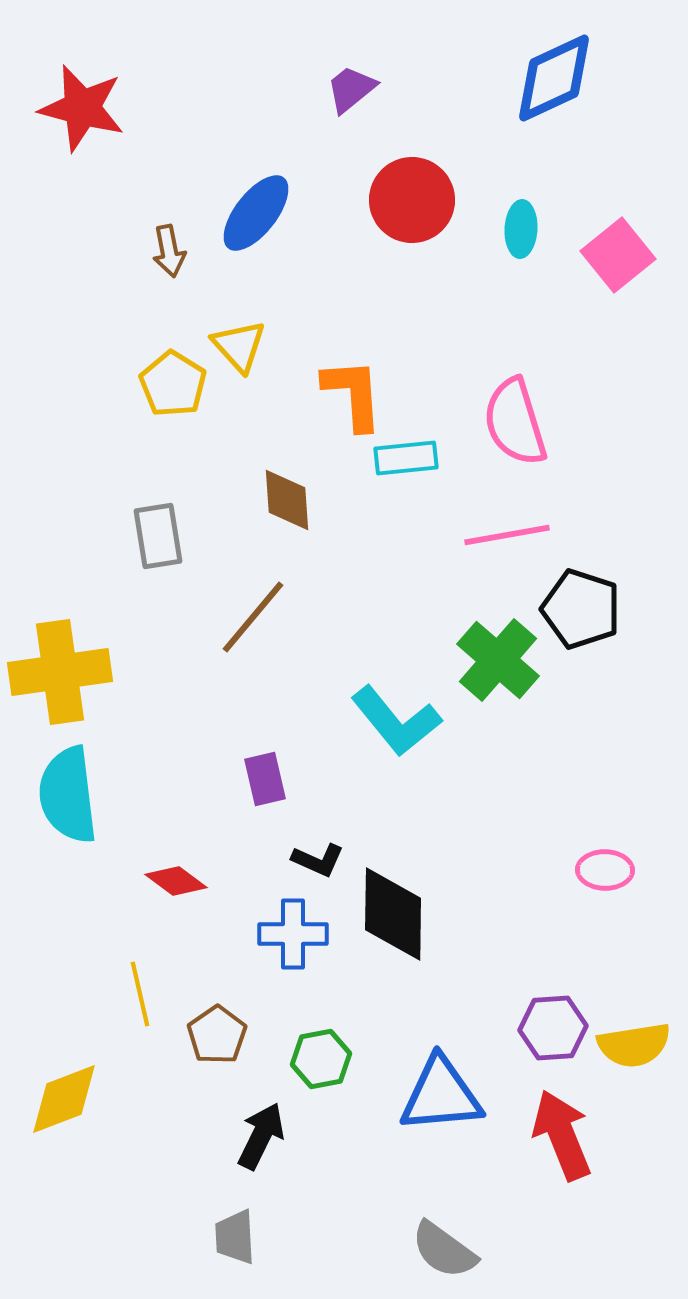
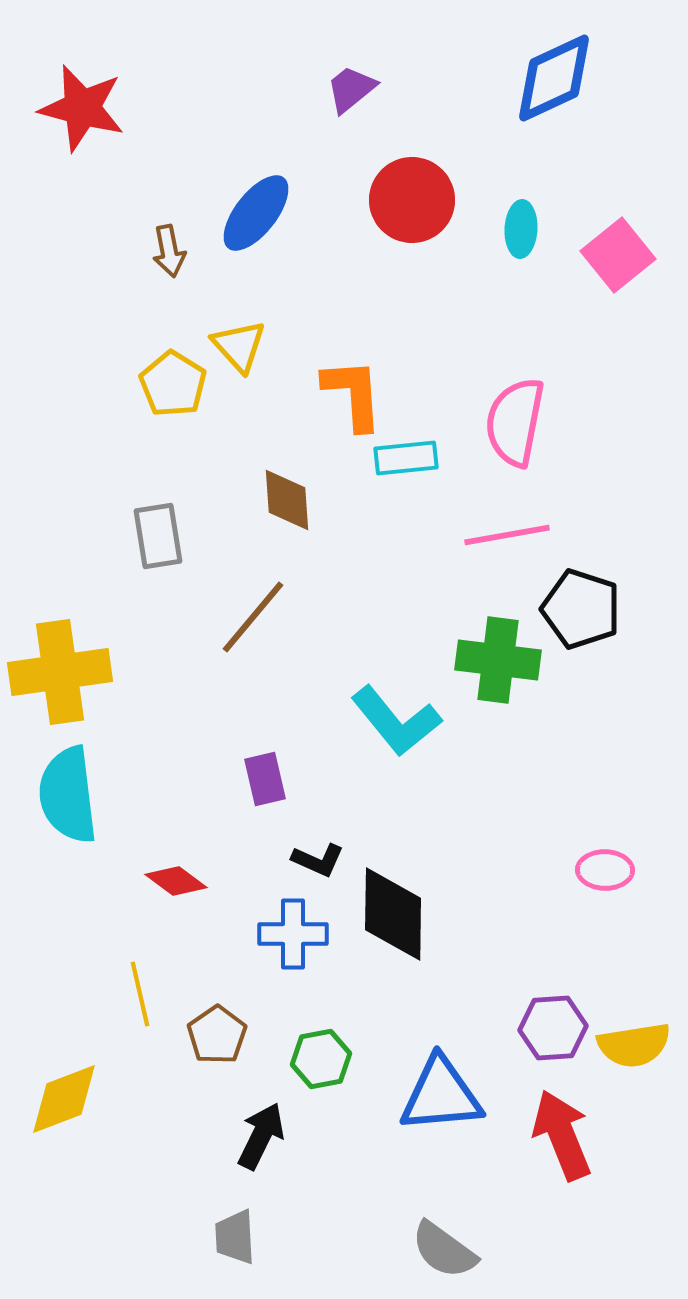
pink semicircle: rotated 28 degrees clockwise
green cross: rotated 34 degrees counterclockwise
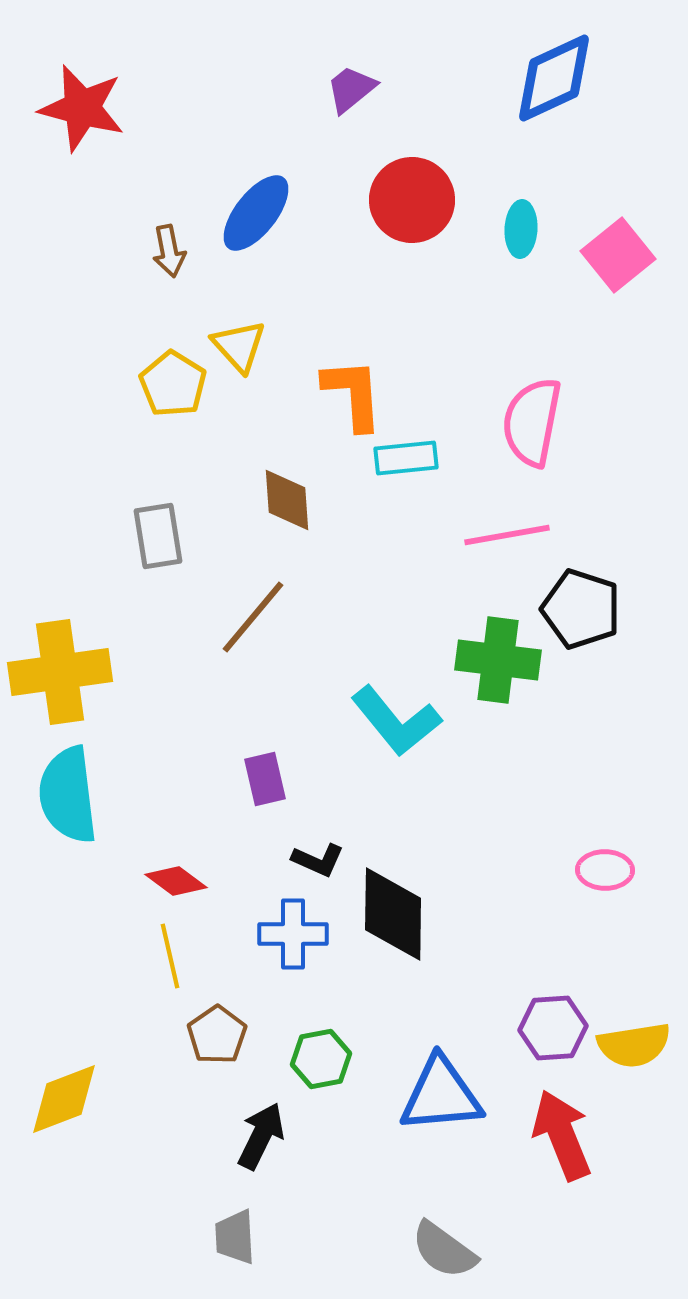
pink semicircle: moved 17 px right
yellow line: moved 30 px right, 38 px up
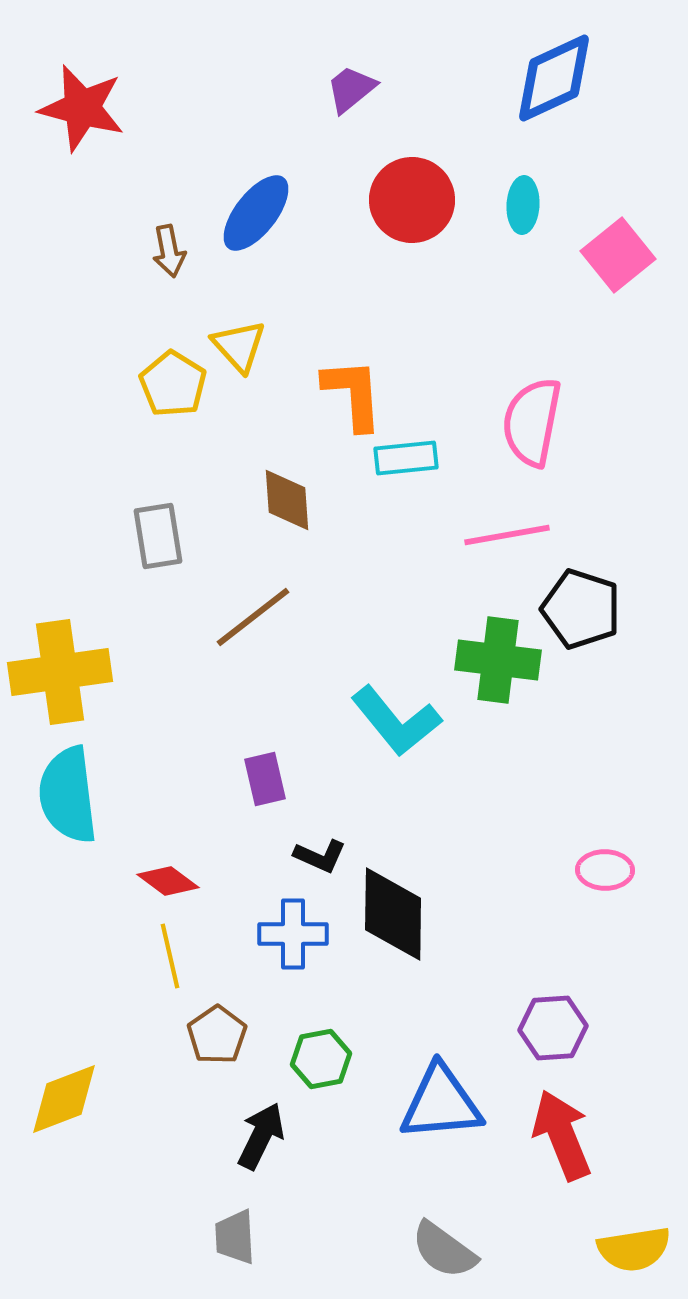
cyan ellipse: moved 2 px right, 24 px up
brown line: rotated 12 degrees clockwise
black L-shape: moved 2 px right, 4 px up
red diamond: moved 8 px left
yellow semicircle: moved 204 px down
blue triangle: moved 8 px down
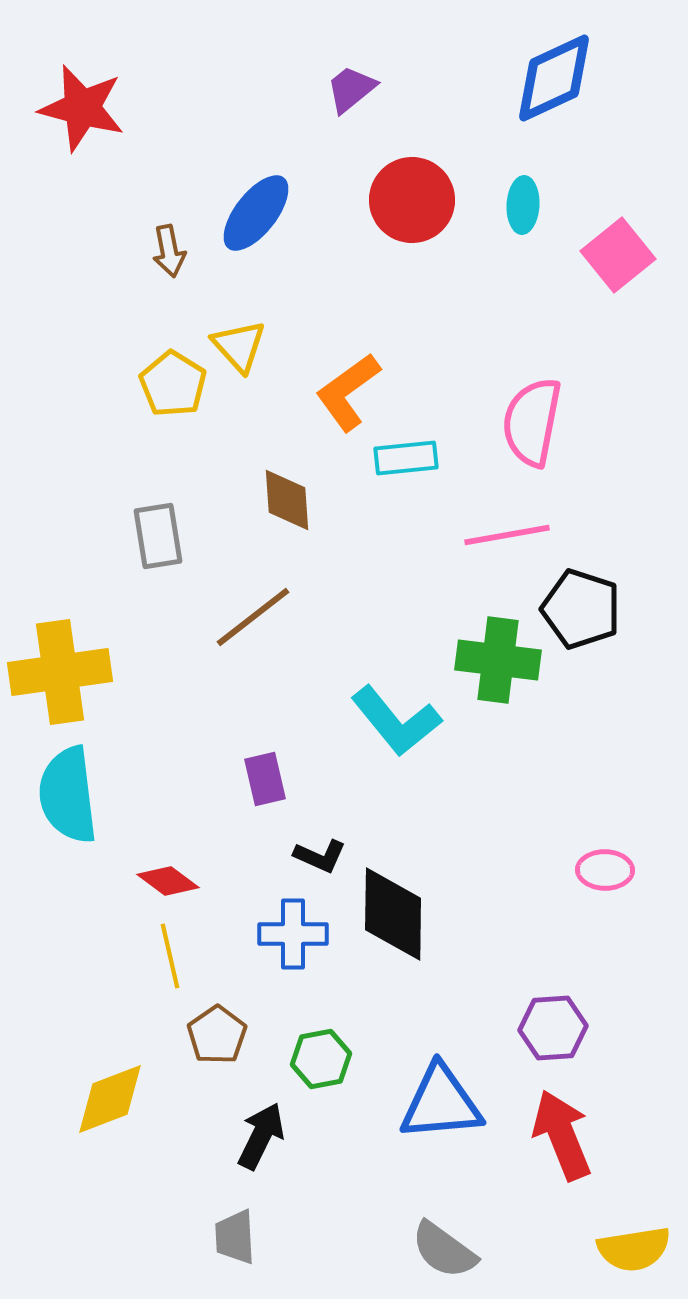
orange L-shape: moved 5 px left, 2 px up; rotated 122 degrees counterclockwise
yellow diamond: moved 46 px right
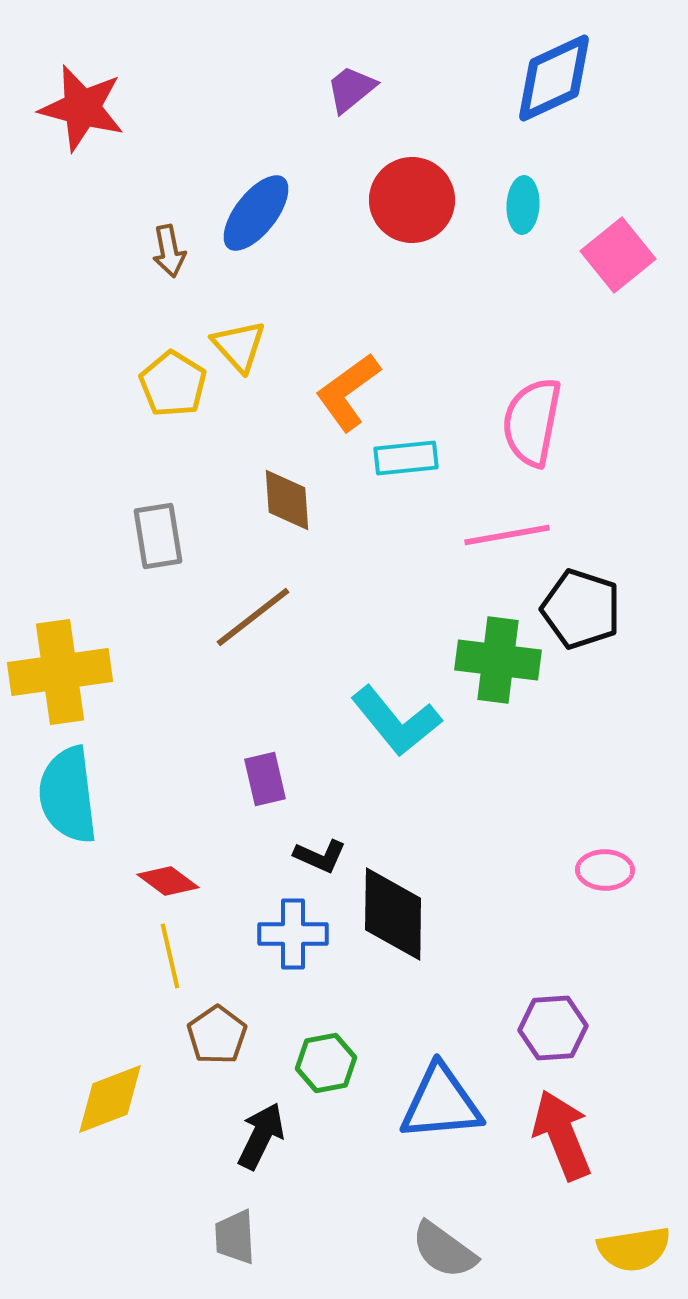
green hexagon: moved 5 px right, 4 px down
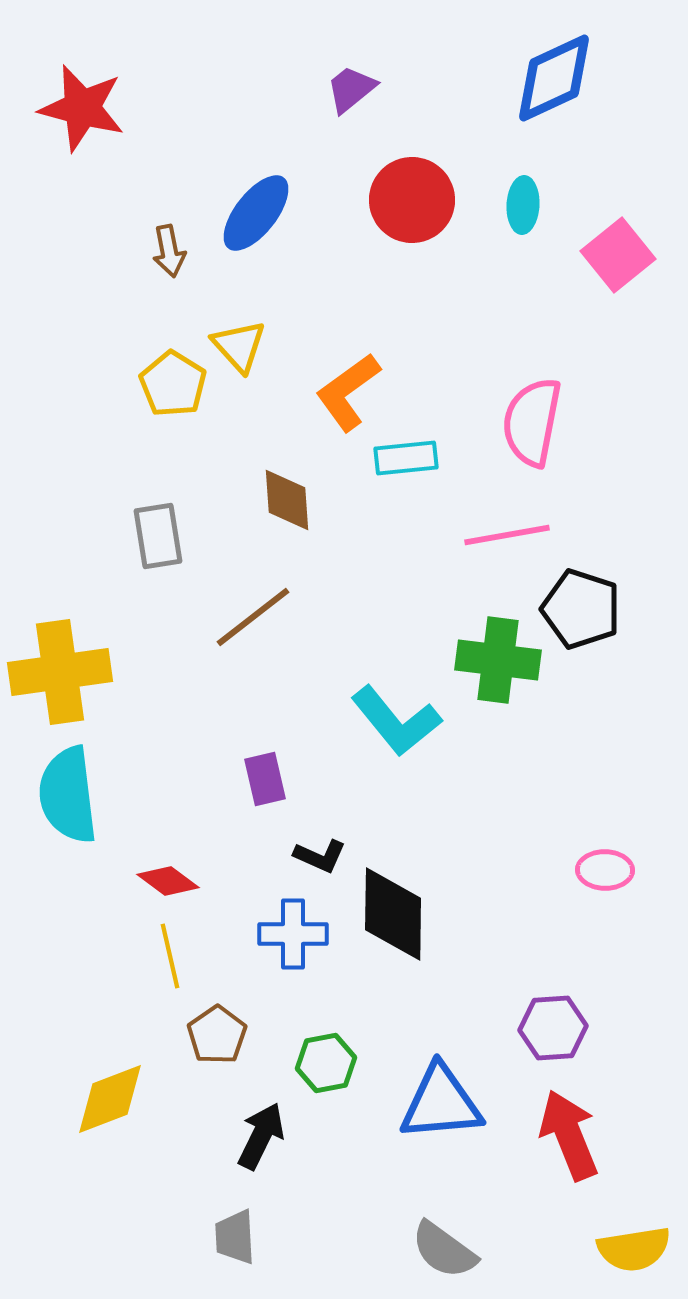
red arrow: moved 7 px right
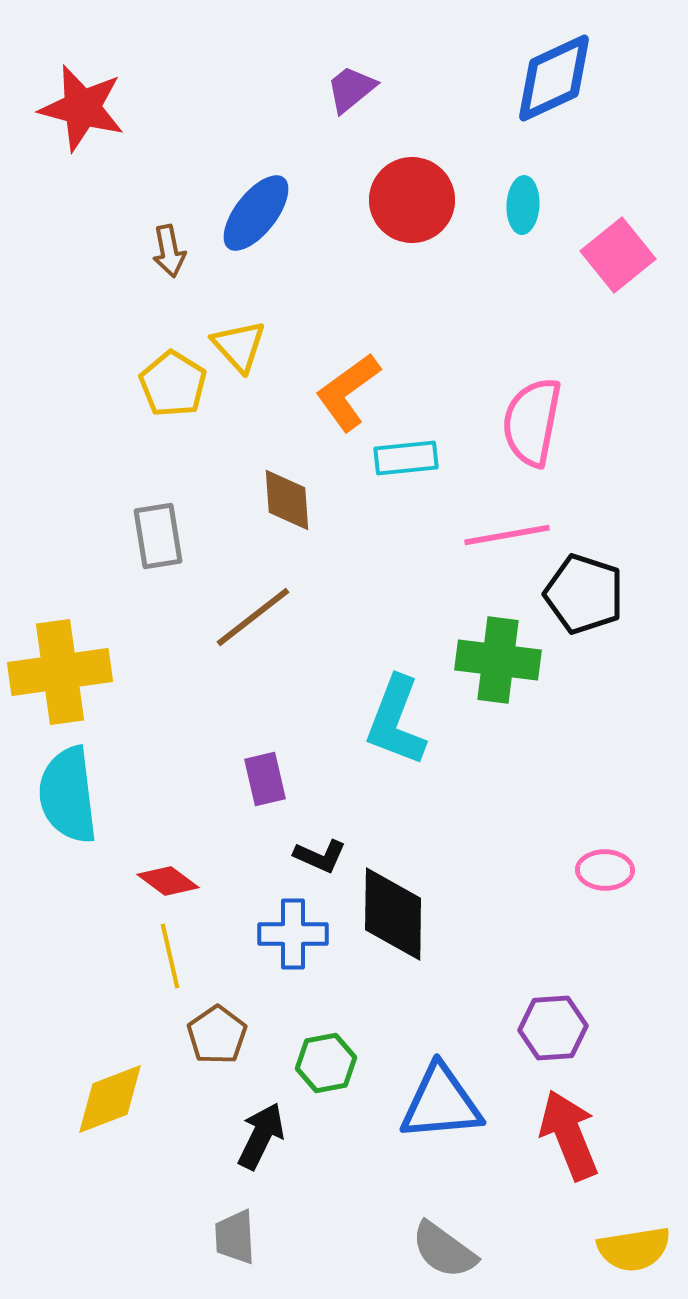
black pentagon: moved 3 px right, 15 px up
cyan L-shape: rotated 60 degrees clockwise
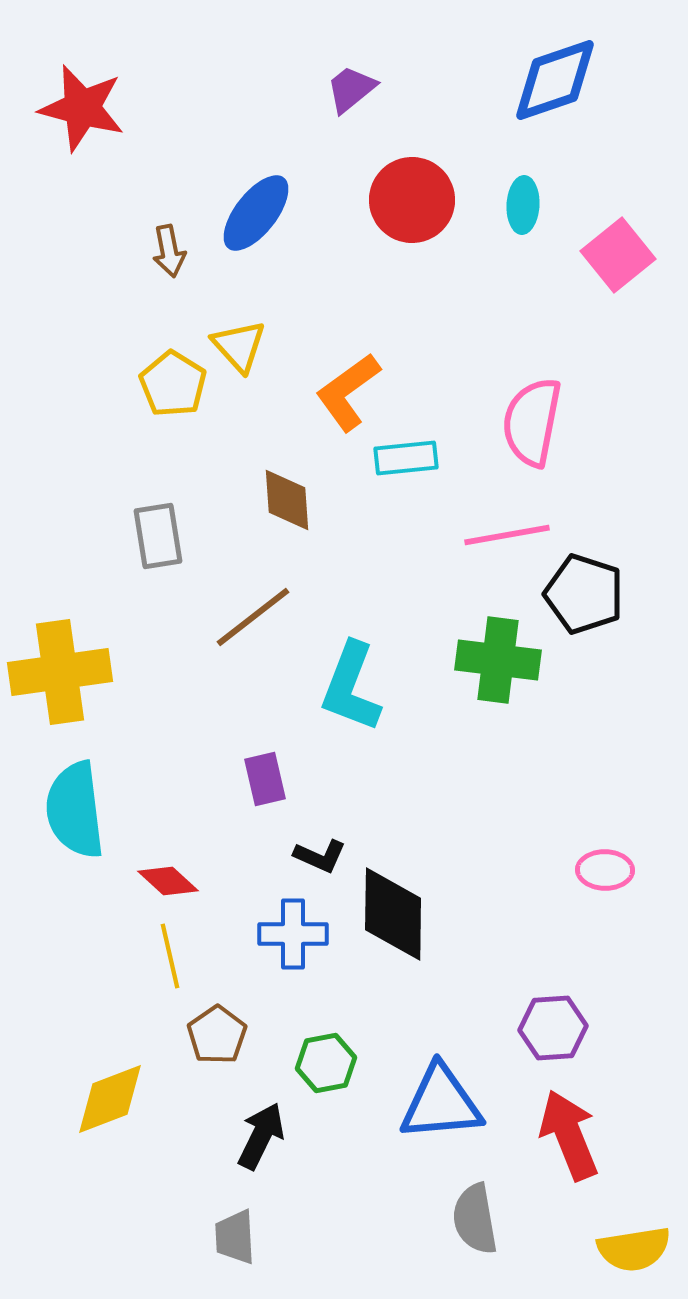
blue diamond: moved 1 px right, 2 px down; rotated 6 degrees clockwise
cyan L-shape: moved 45 px left, 34 px up
cyan semicircle: moved 7 px right, 15 px down
red diamond: rotated 6 degrees clockwise
gray semicircle: moved 31 px right, 31 px up; rotated 44 degrees clockwise
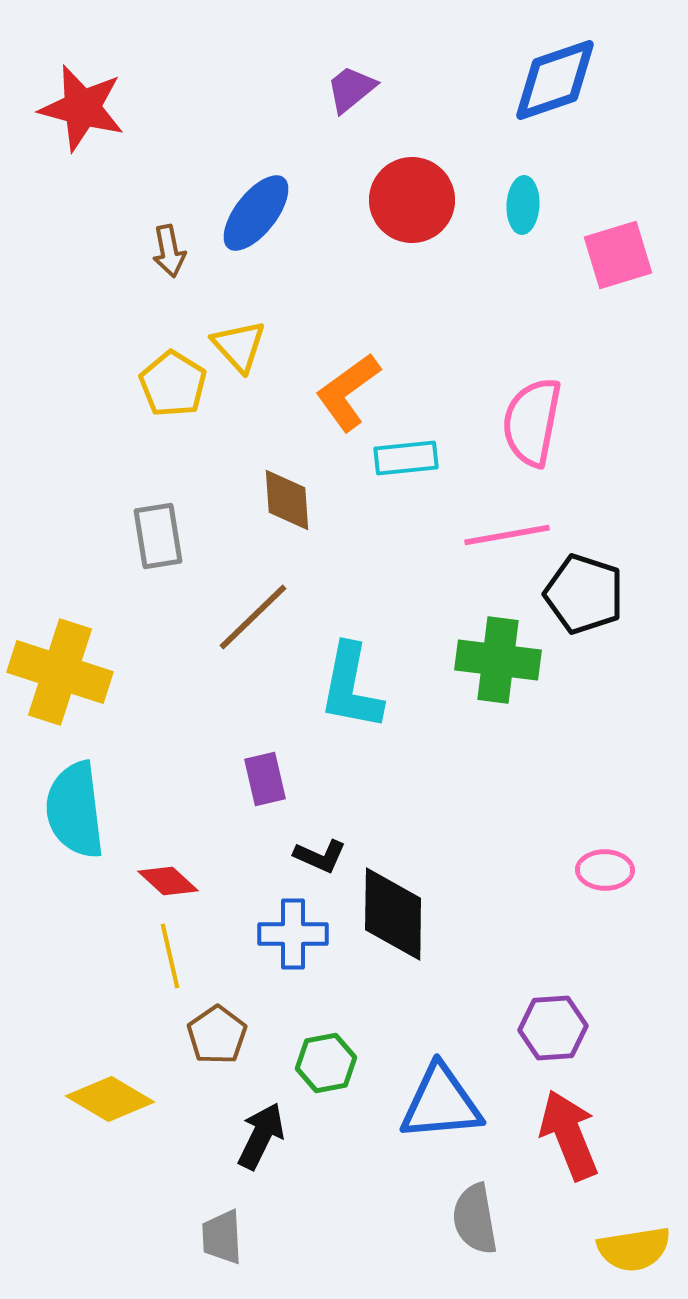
pink square: rotated 22 degrees clockwise
brown line: rotated 6 degrees counterclockwise
yellow cross: rotated 26 degrees clockwise
cyan L-shape: rotated 10 degrees counterclockwise
yellow diamond: rotated 52 degrees clockwise
gray trapezoid: moved 13 px left
